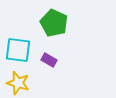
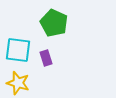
purple rectangle: moved 3 px left, 2 px up; rotated 42 degrees clockwise
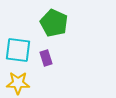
yellow star: rotated 15 degrees counterclockwise
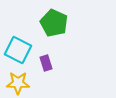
cyan square: rotated 20 degrees clockwise
purple rectangle: moved 5 px down
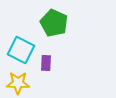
cyan square: moved 3 px right
purple rectangle: rotated 21 degrees clockwise
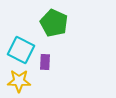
purple rectangle: moved 1 px left, 1 px up
yellow star: moved 1 px right, 2 px up
